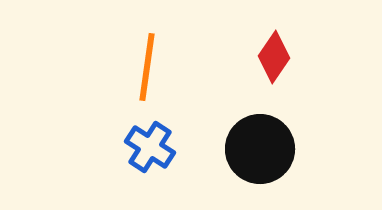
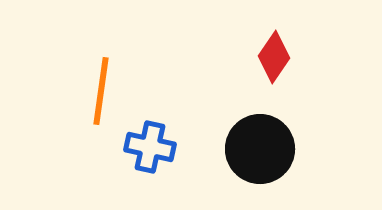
orange line: moved 46 px left, 24 px down
blue cross: rotated 21 degrees counterclockwise
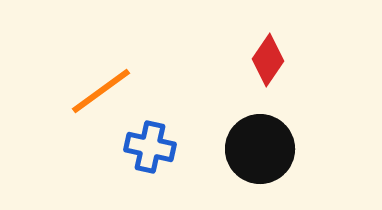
red diamond: moved 6 px left, 3 px down
orange line: rotated 46 degrees clockwise
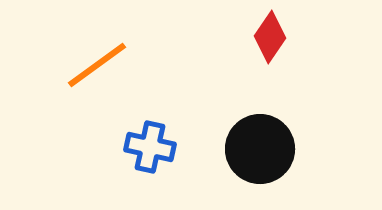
red diamond: moved 2 px right, 23 px up
orange line: moved 4 px left, 26 px up
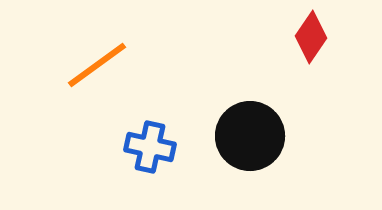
red diamond: moved 41 px right
black circle: moved 10 px left, 13 px up
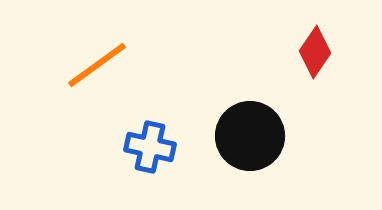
red diamond: moved 4 px right, 15 px down
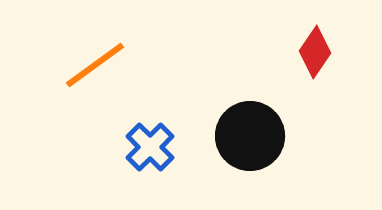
orange line: moved 2 px left
blue cross: rotated 33 degrees clockwise
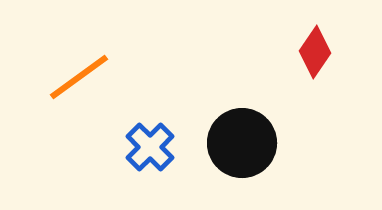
orange line: moved 16 px left, 12 px down
black circle: moved 8 px left, 7 px down
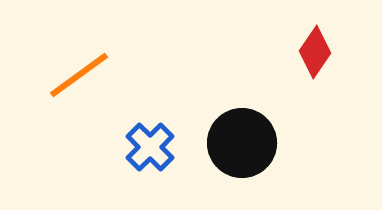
orange line: moved 2 px up
